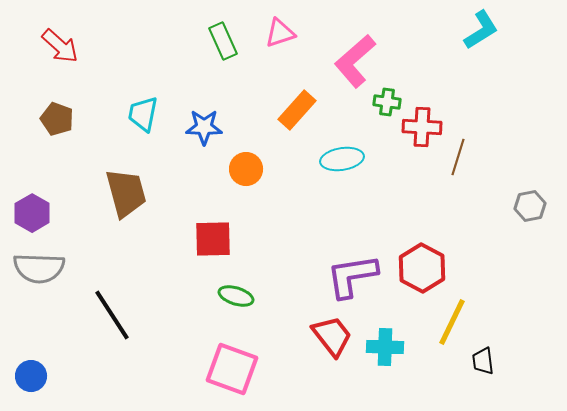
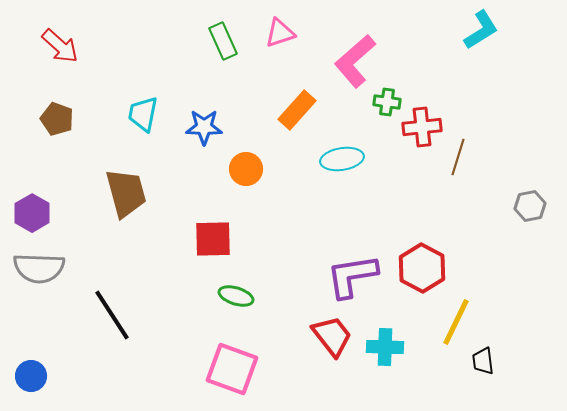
red cross: rotated 9 degrees counterclockwise
yellow line: moved 4 px right
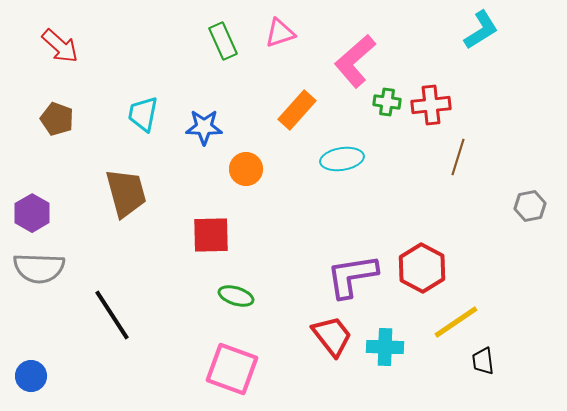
red cross: moved 9 px right, 22 px up
red square: moved 2 px left, 4 px up
yellow line: rotated 30 degrees clockwise
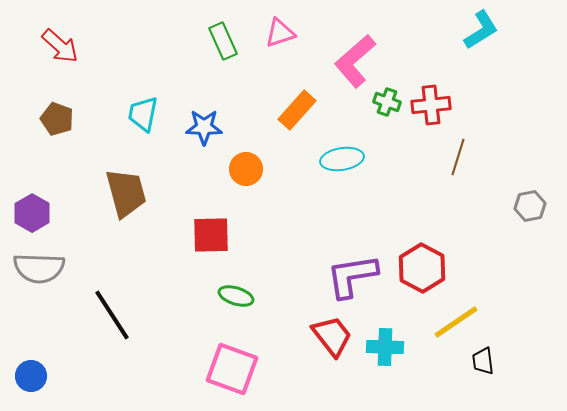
green cross: rotated 12 degrees clockwise
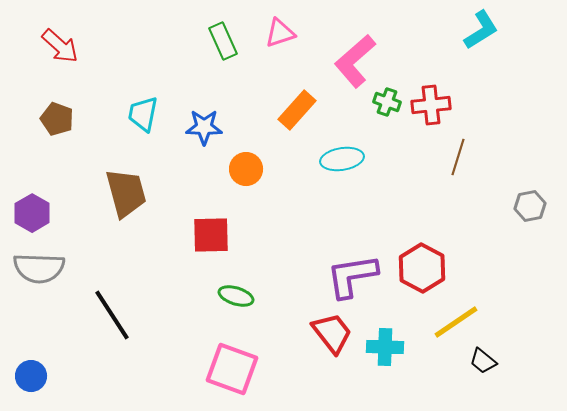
red trapezoid: moved 3 px up
black trapezoid: rotated 44 degrees counterclockwise
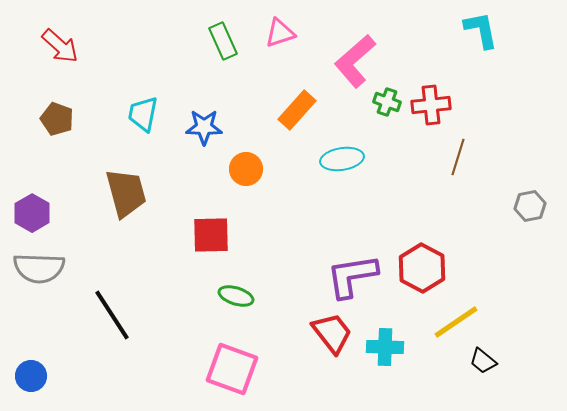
cyan L-shape: rotated 69 degrees counterclockwise
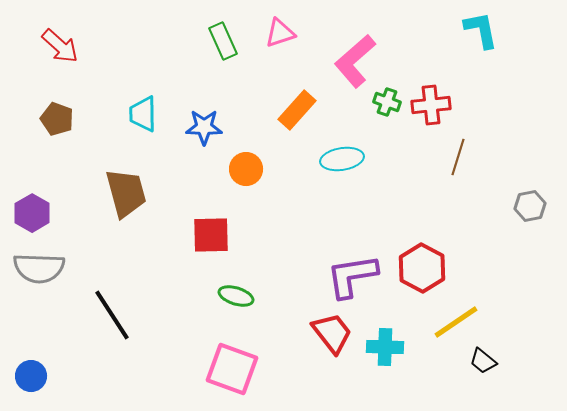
cyan trapezoid: rotated 12 degrees counterclockwise
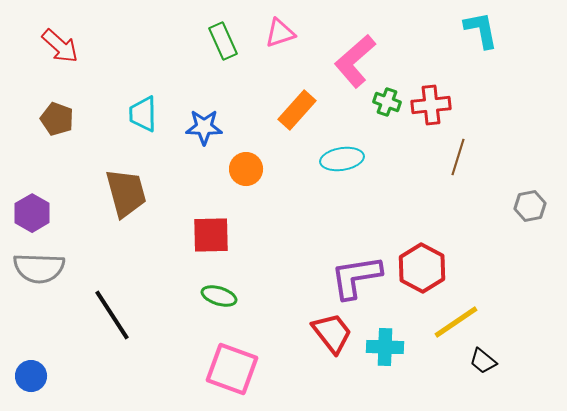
purple L-shape: moved 4 px right, 1 px down
green ellipse: moved 17 px left
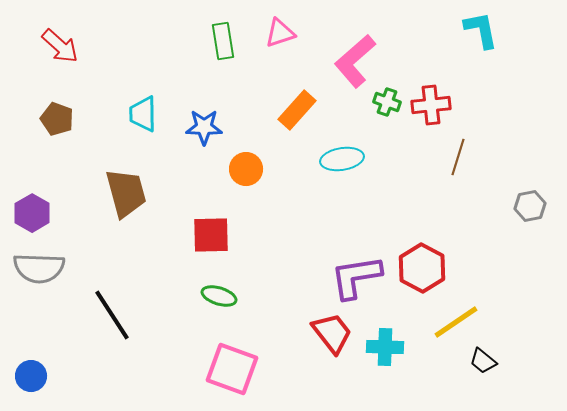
green rectangle: rotated 15 degrees clockwise
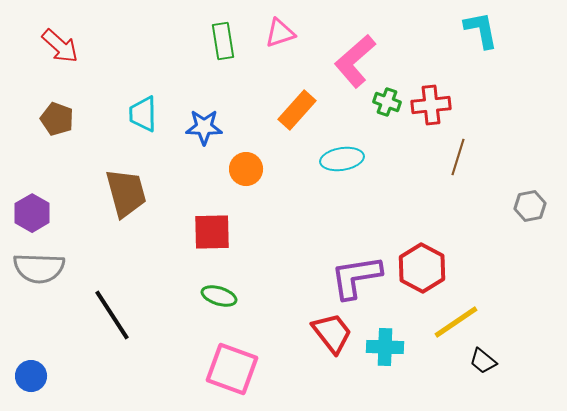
red square: moved 1 px right, 3 px up
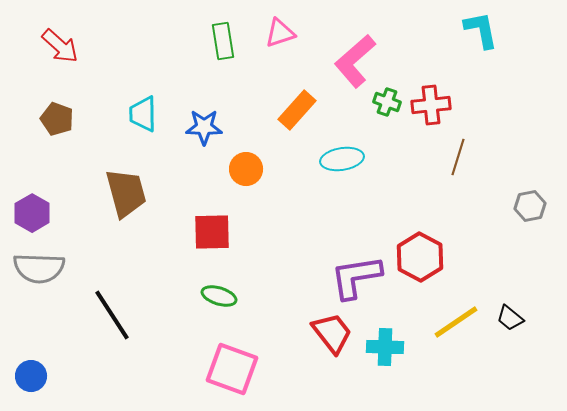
red hexagon: moved 2 px left, 11 px up
black trapezoid: moved 27 px right, 43 px up
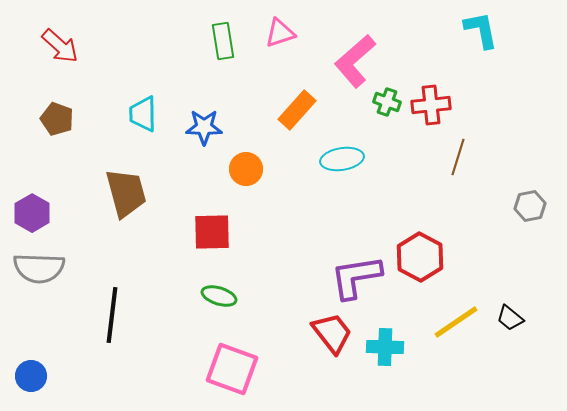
black line: rotated 40 degrees clockwise
